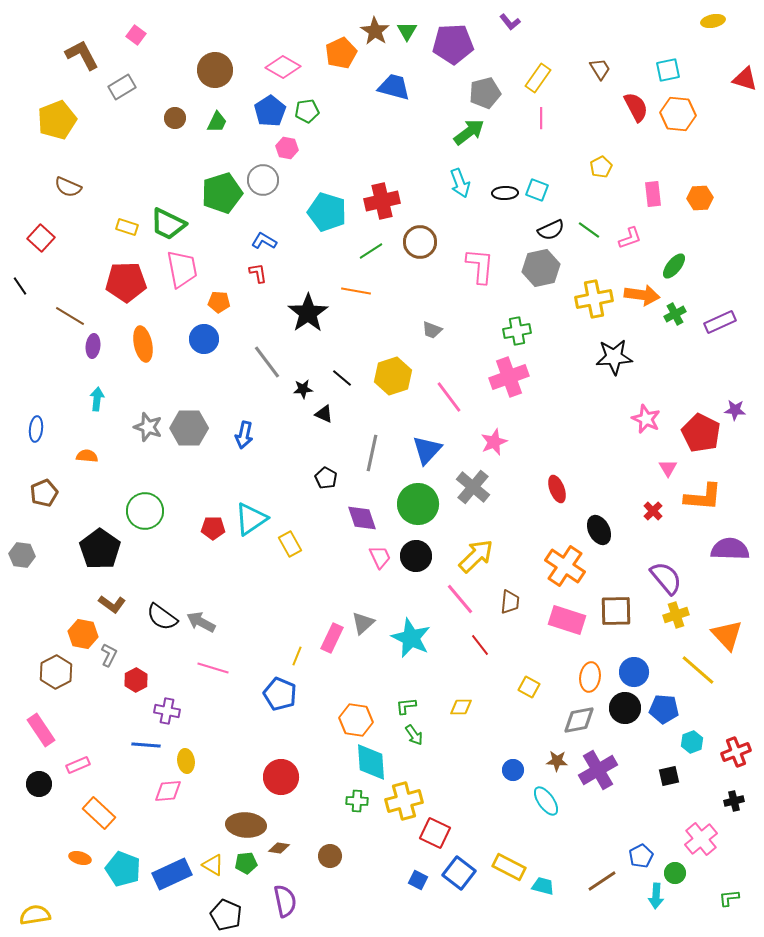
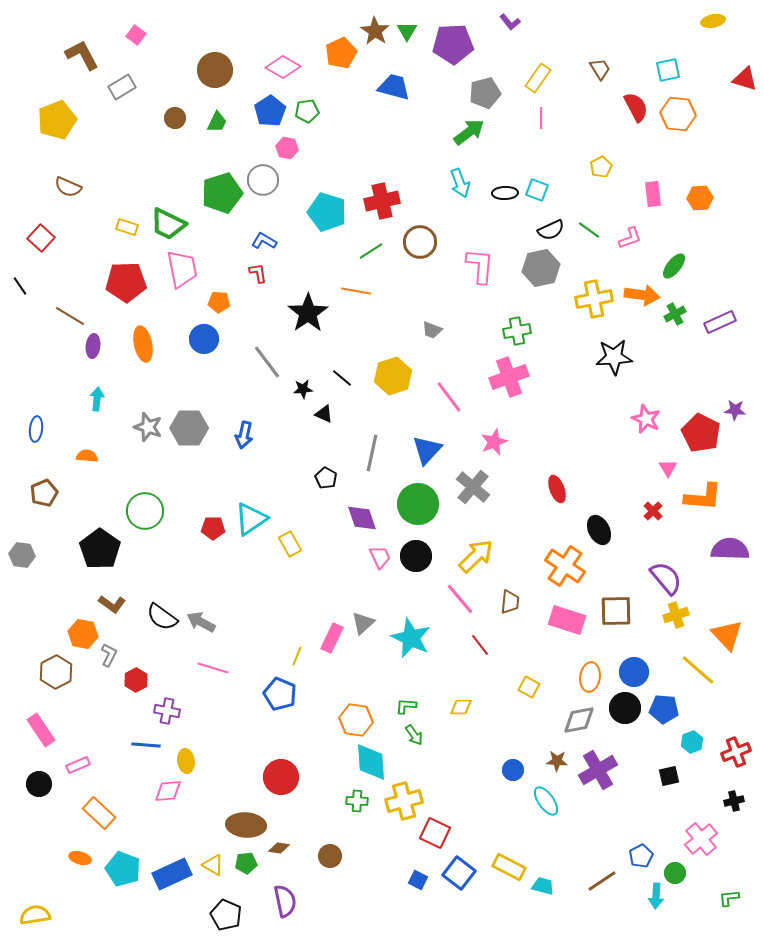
green L-shape at (406, 706): rotated 10 degrees clockwise
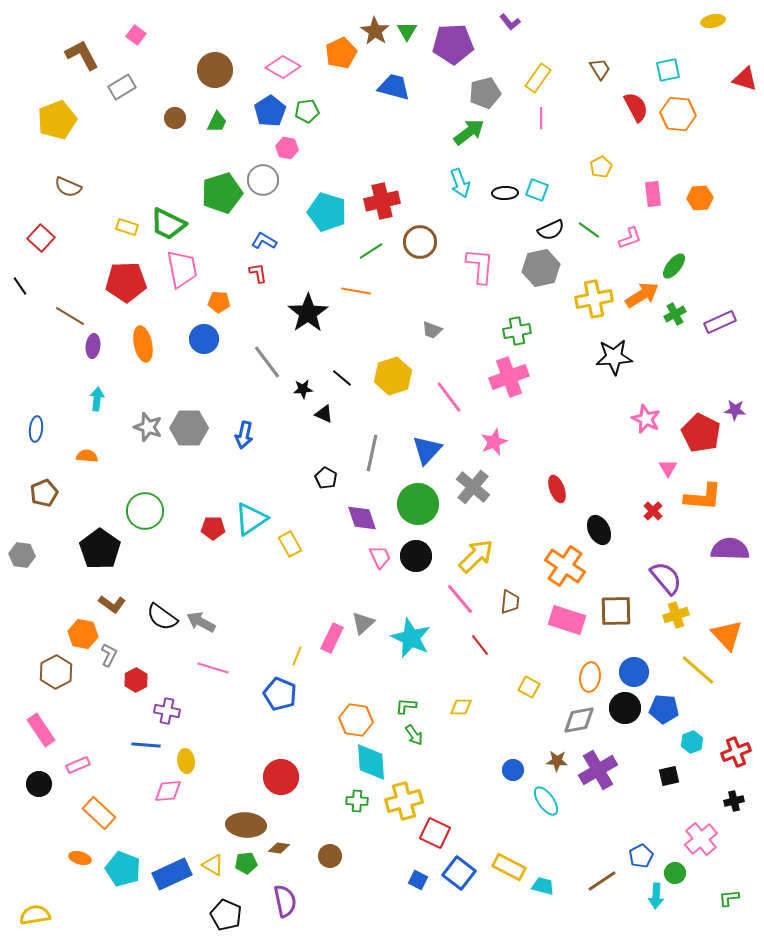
orange arrow at (642, 295): rotated 40 degrees counterclockwise
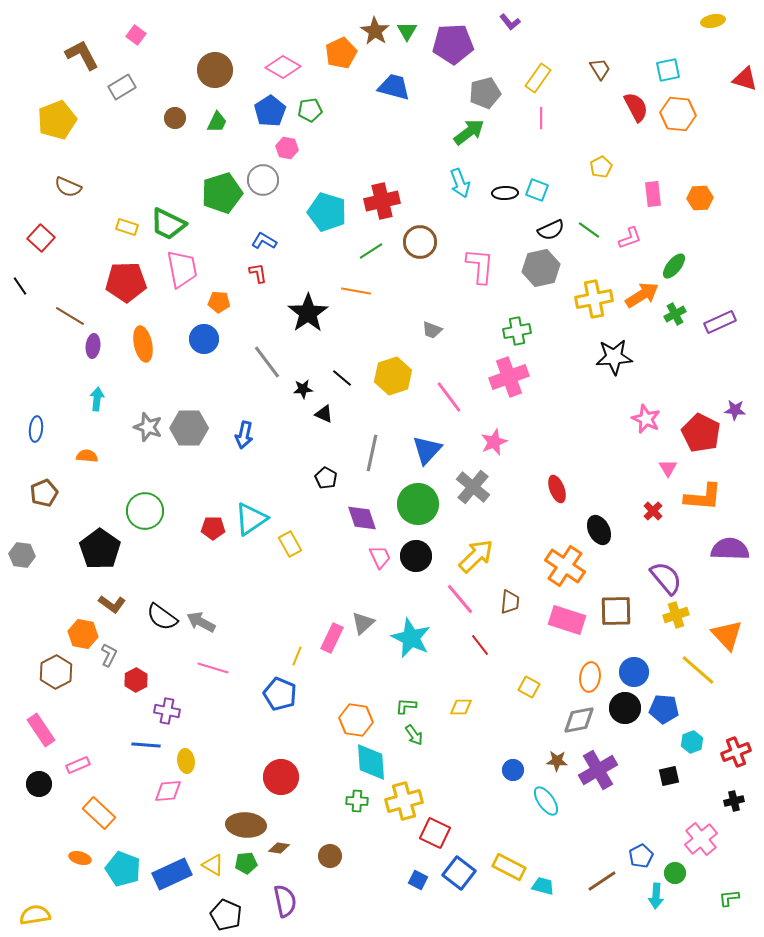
green pentagon at (307, 111): moved 3 px right, 1 px up
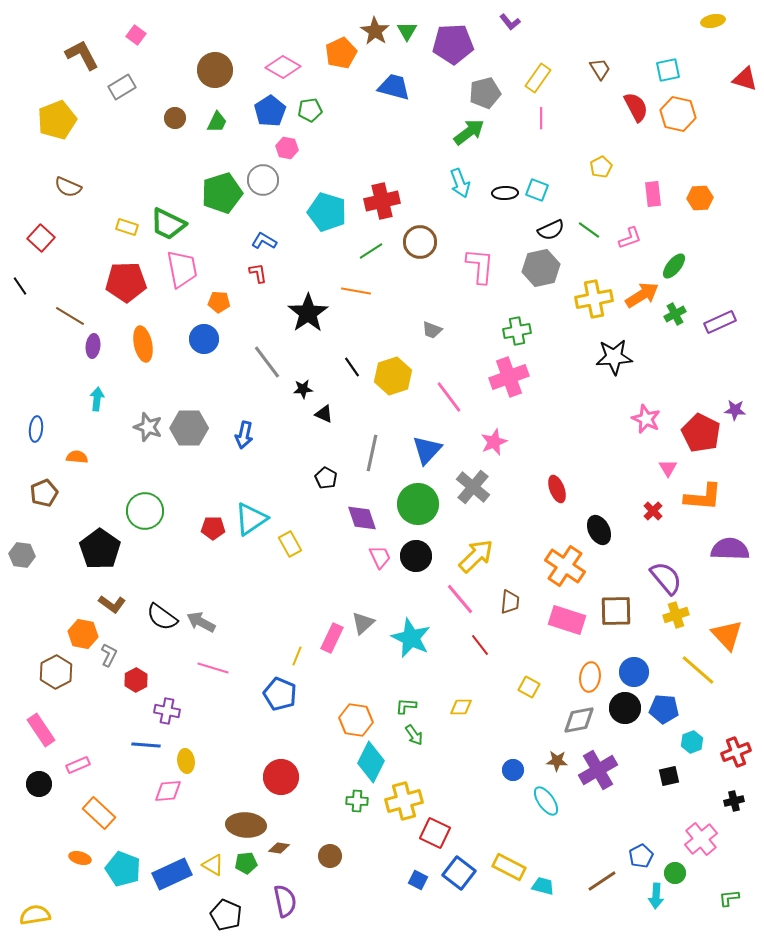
orange hexagon at (678, 114): rotated 8 degrees clockwise
black line at (342, 378): moved 10 px right, 11 px up; rotated 15 degrees clockwise
orange semicircle at (87, 456): moved 10 px left, 1 px down
cyan diamond at (371, 762): rotated 30 degrees clockwise
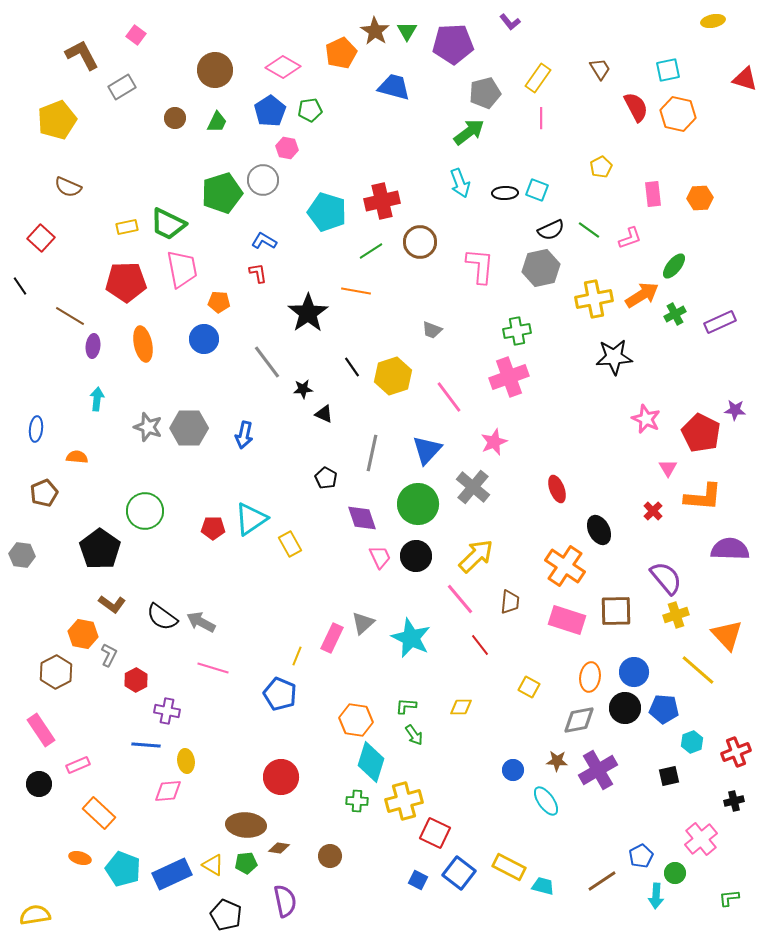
yellow rectangle at (127, 227): rotated 30 degrees counterclockwise
cyan diamond at (371, 762): rotated 9 degrees counterclockwise
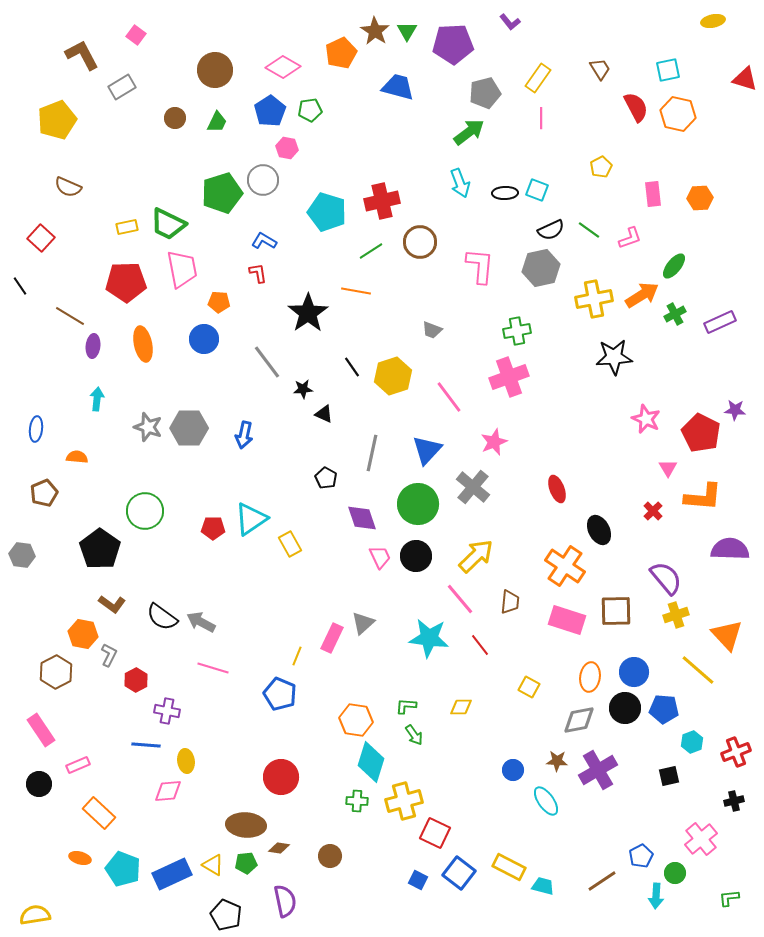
blue trapezoid at (394, 87): moved 4 px right
cyan star at (411, 638): moved 18 px right; rotated 18 degrees counterclockwise
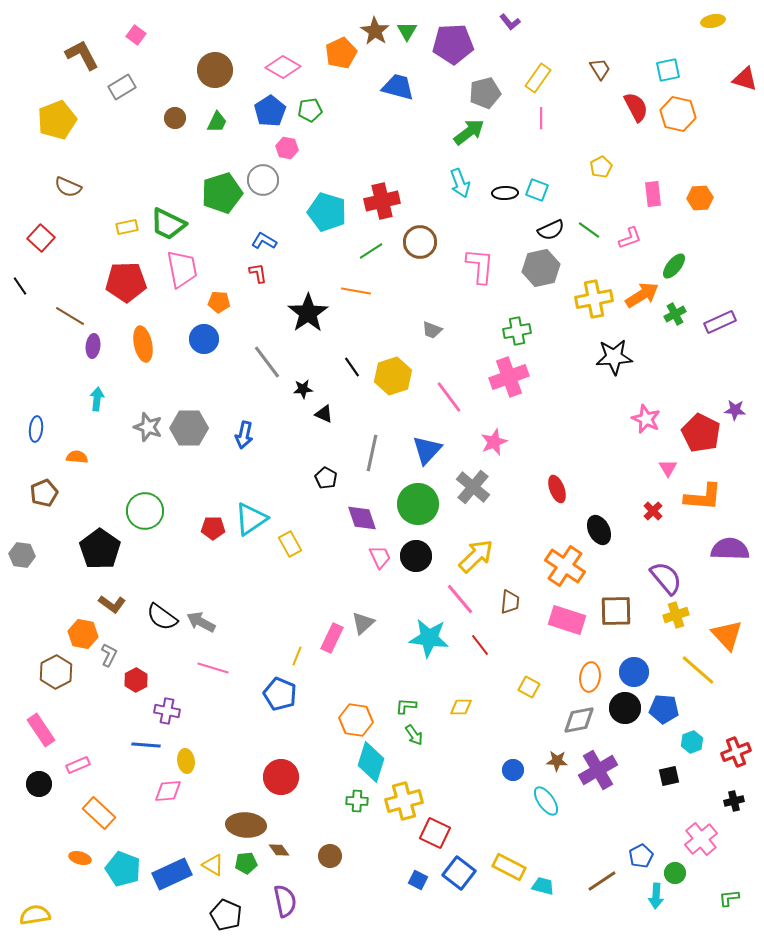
brown diamond at (279, 848): moved 2 px down; rotated 45 degrees clockwise
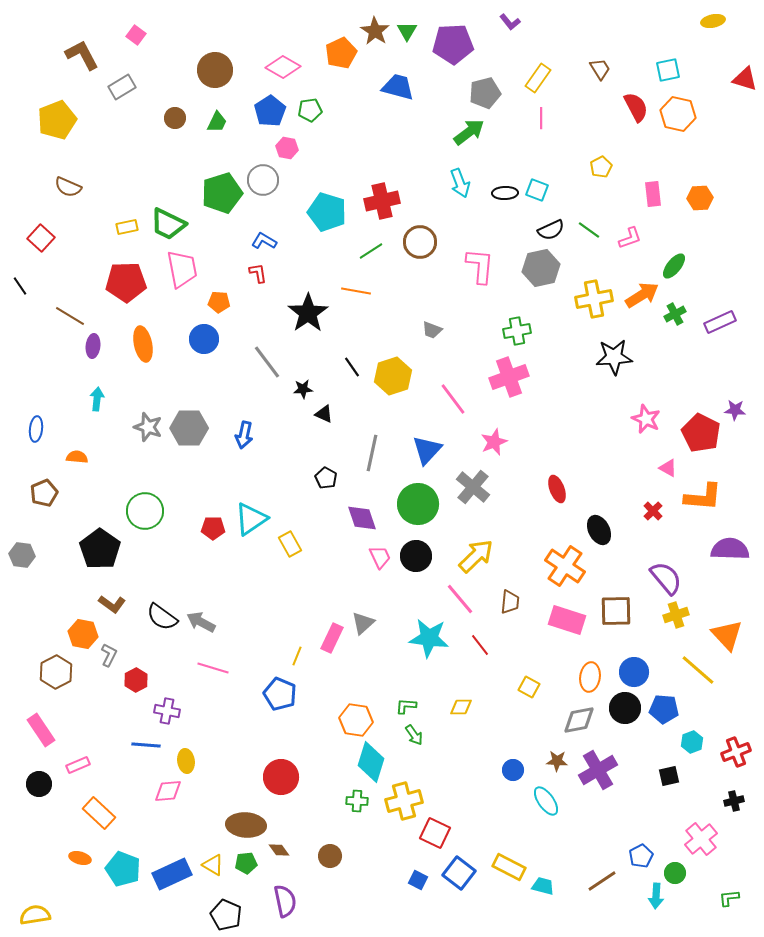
pink line at (449, 397): moved 4 px right, 2 px down
pink triangle at (668, 468): rotated 30 degrees counterclockwise
